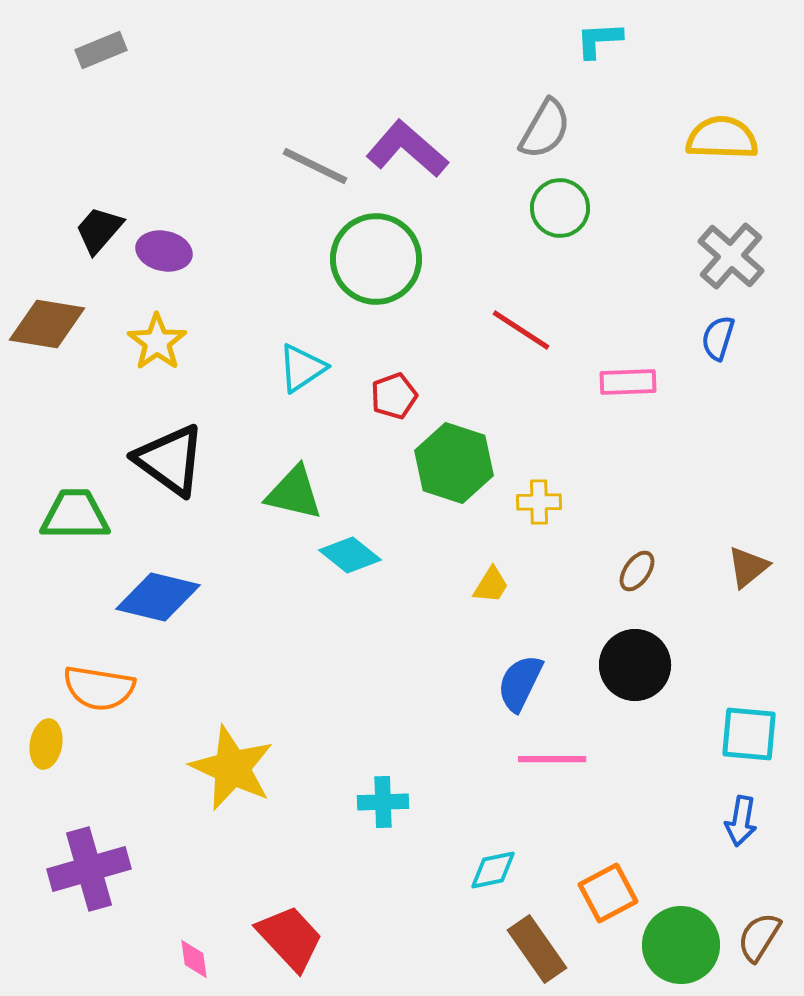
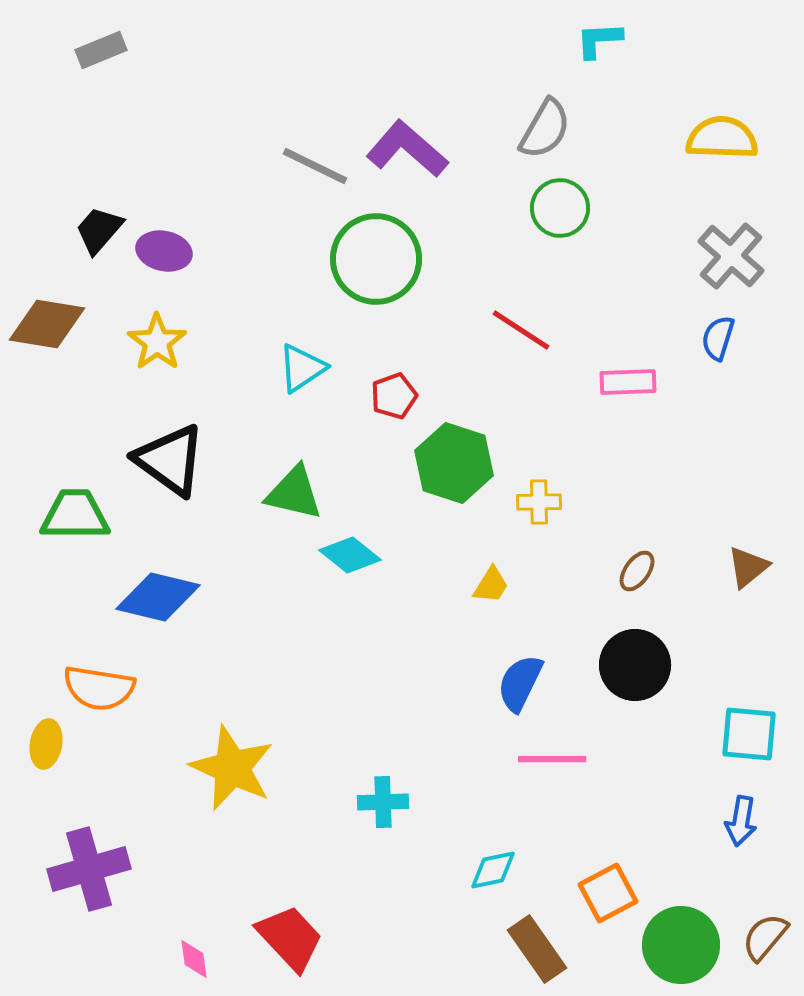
brown semicircle at (759, 937): moved 6 px right; rotated 8 degrees clockwise
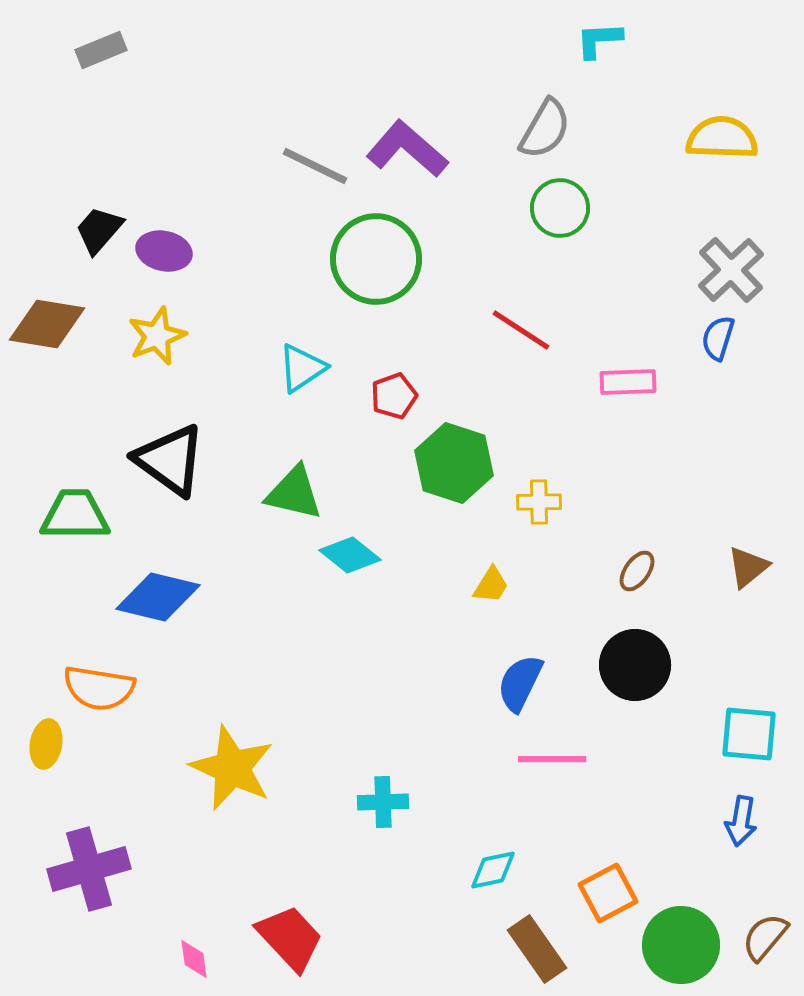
gray cross at (731, 256): moved 14 px down; rotated 6 degrees clockwise
yellow star at (157, 342): moved 6 px up; rotated 14 degrees clockwise
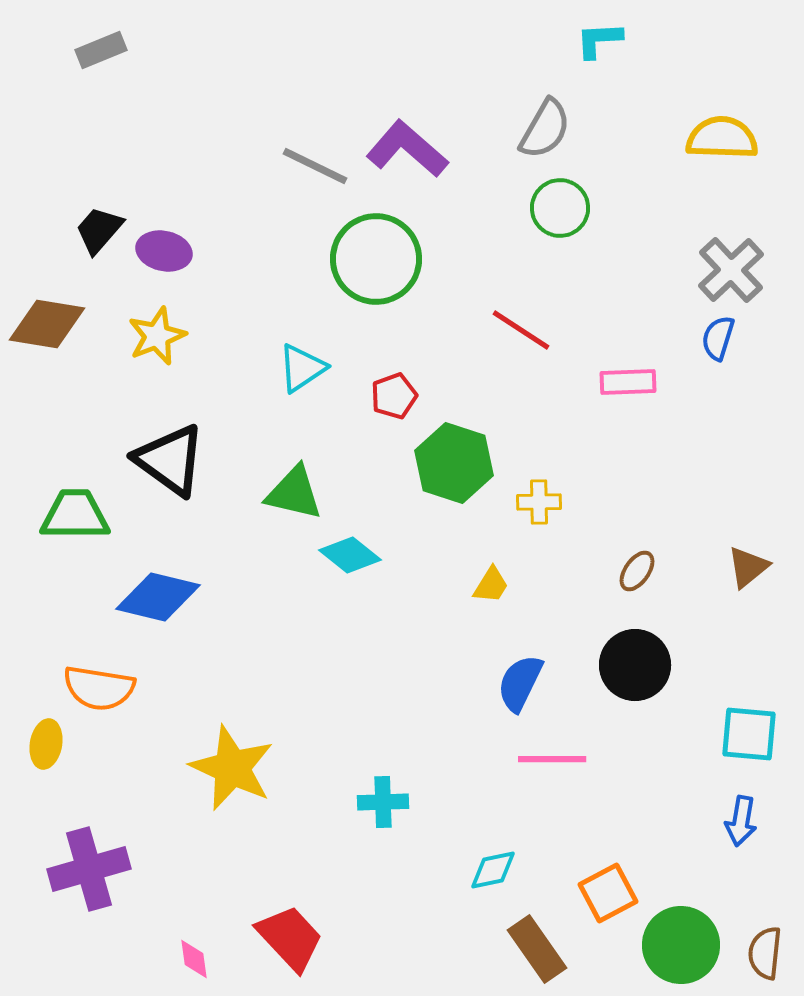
brown semicircle at (765, 937): moved 16 px down; rotated 34 degrees counterclockwise
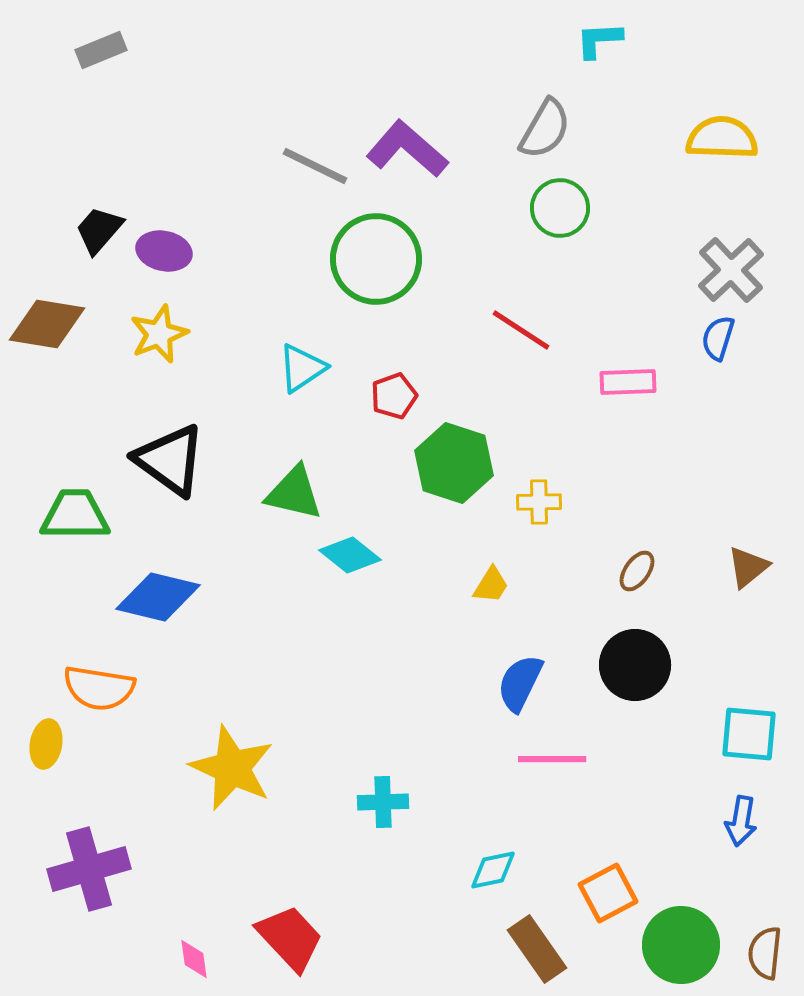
yellow star at (157, 336): moved 2 px right, 2 px up
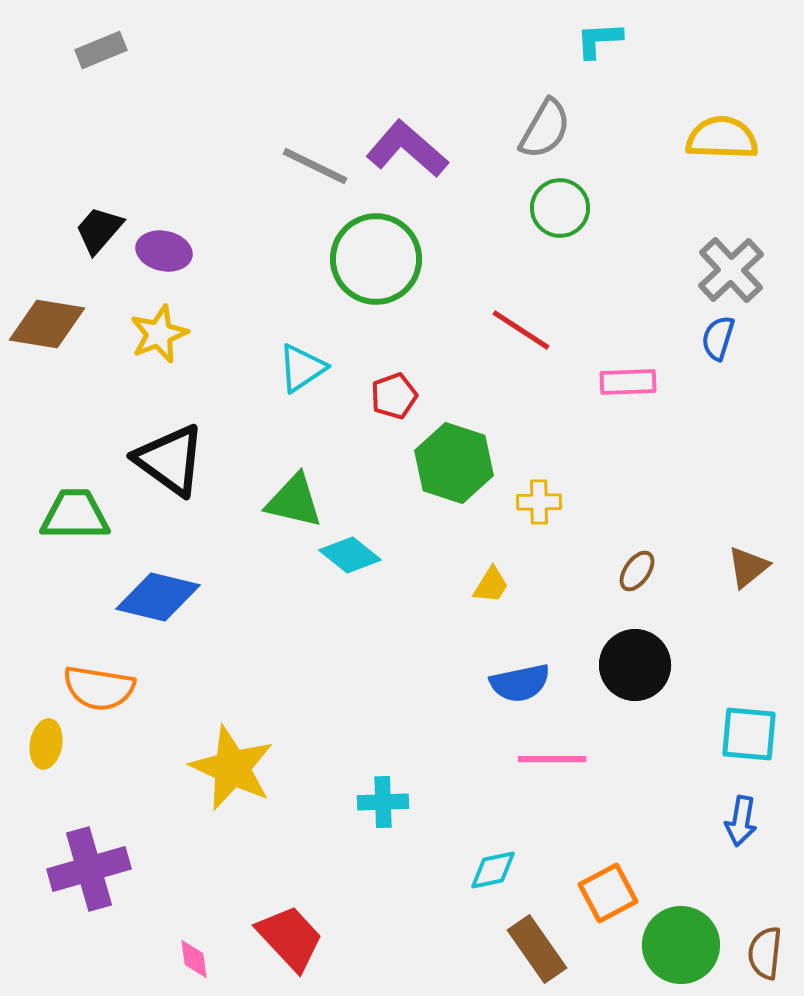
green triangle at (294, 493): moved 8 px down
blue semicircle at (520, 683): rotated 128 degrees counterclockwise
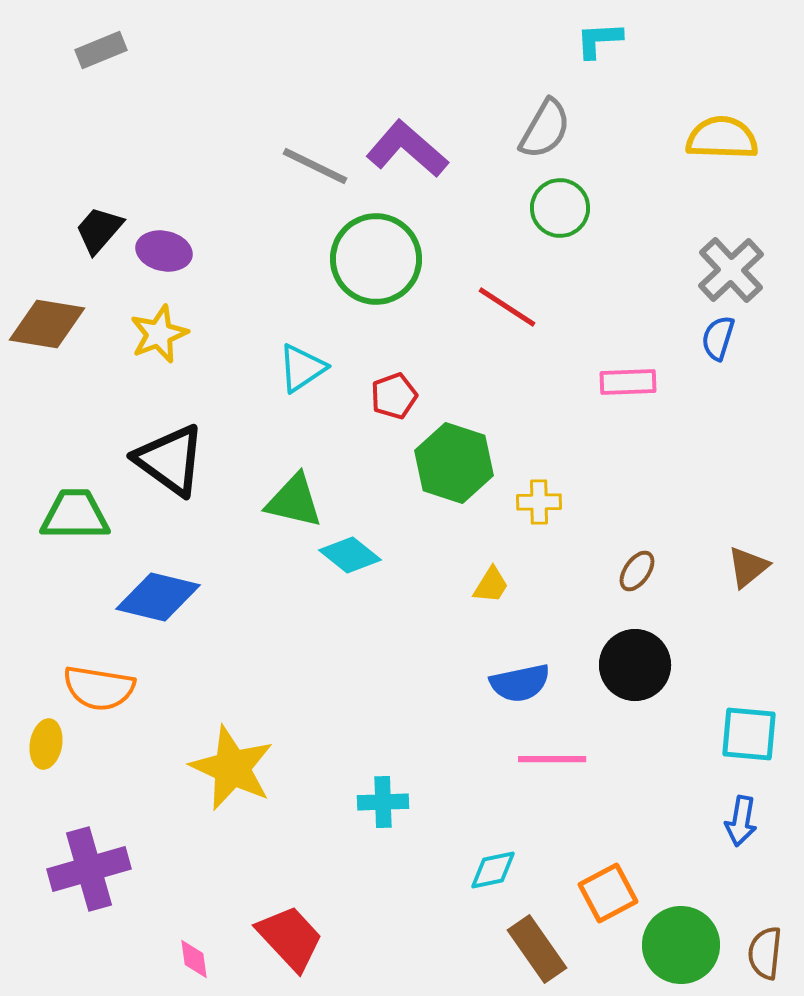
red line at (521, 330): moved 14 px left, 23 px up
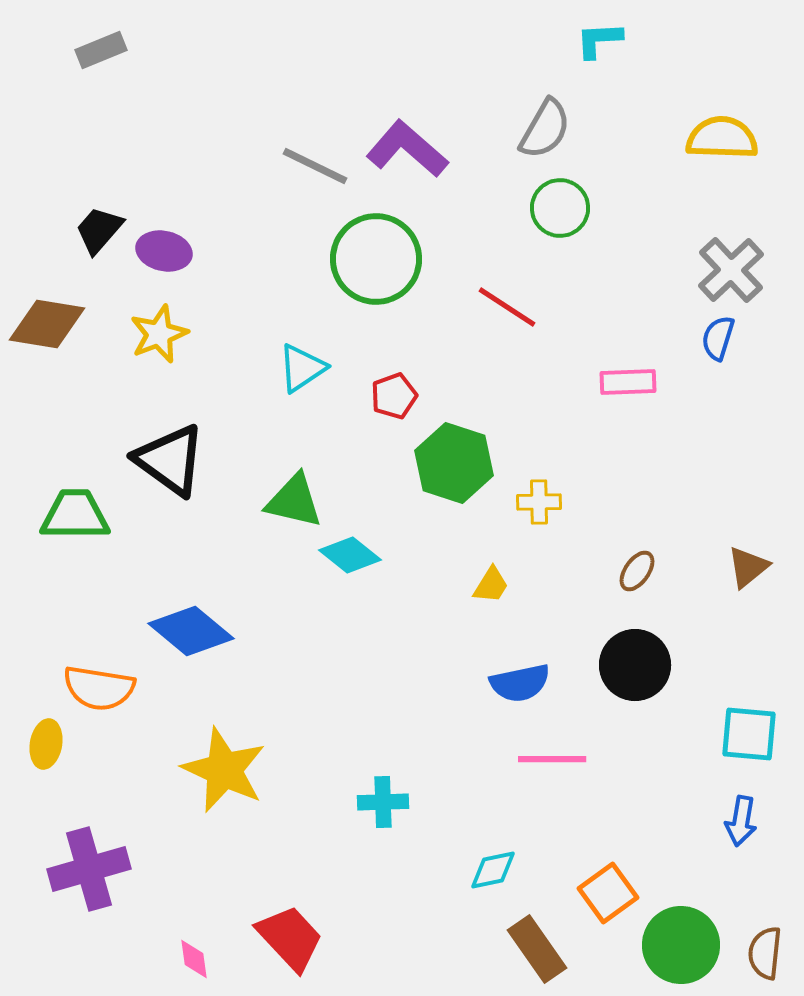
blue diamond at (158, 597): moved 33 px right, 34 px down; rotated 26 degrees clockwise
yellow star at (232, 768): moved 8 px left, 2 px down
orange square at (608, 893): rotated 8 degrees counterclockwise
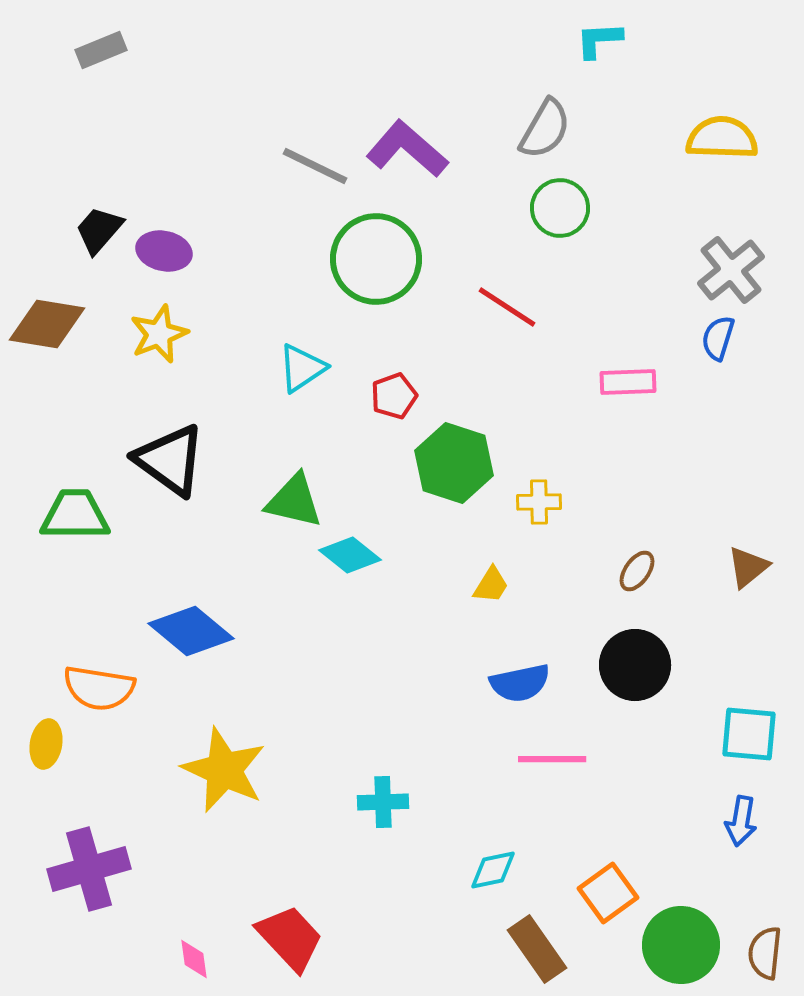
gray cross at (731, 270): rotated 4 degrees clockwise
